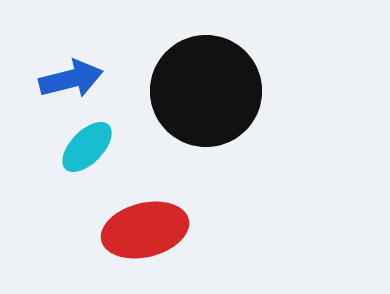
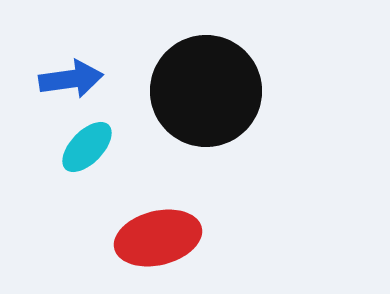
blue arrow: rotated 6 degrees clockwise
red ellipse: moved 13 px right, 8 px down
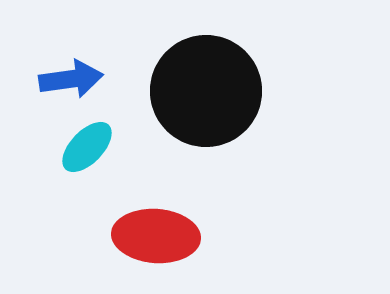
red ellipse: moved 2 px left, 2 px up; rotated 18 degrees clockwise
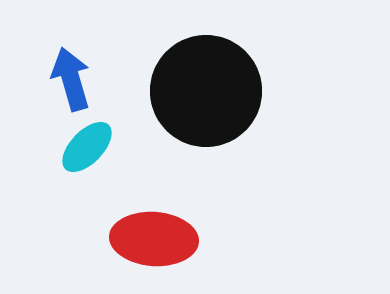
blue arrow: rotated 98 degrees counterclockwise
red ellipse: moved 2 px left, 3 px down
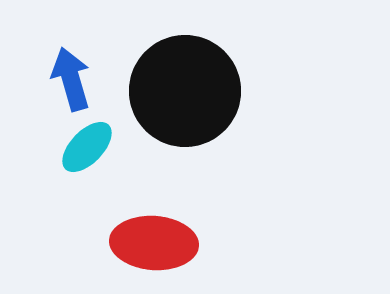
black circle: moved 21 px left
red ellipse: moved 4 px down
